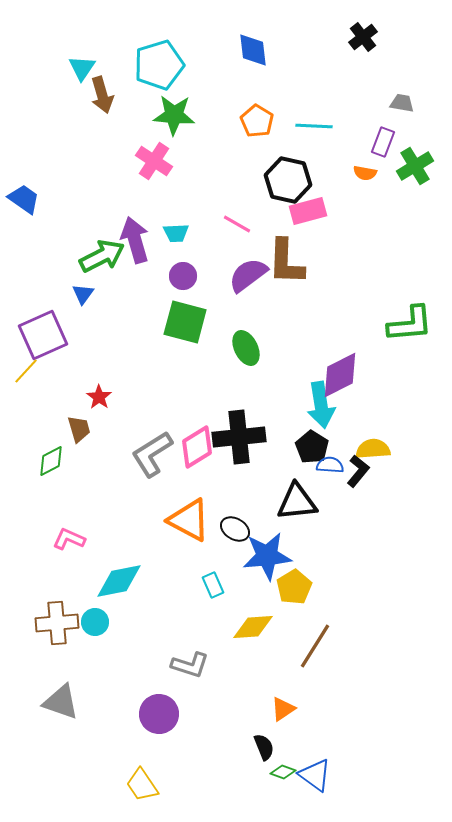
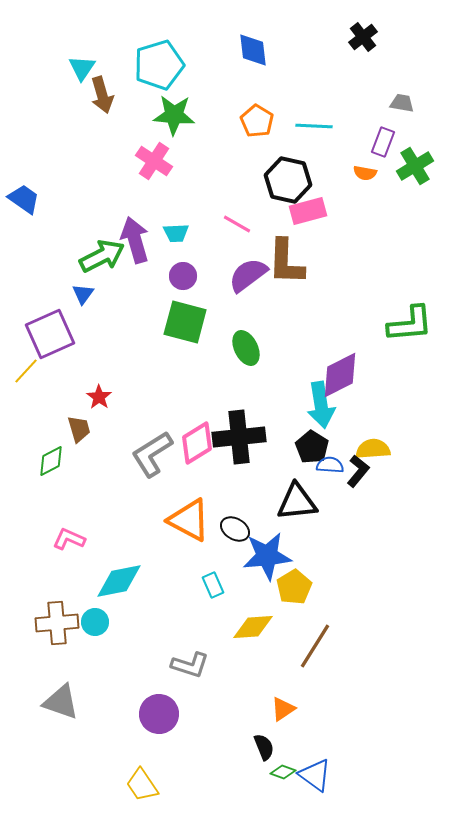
purple square at (43, 335): moved 7 px right, 1 px up
pink diamond at (197, 447): moved 4 px up
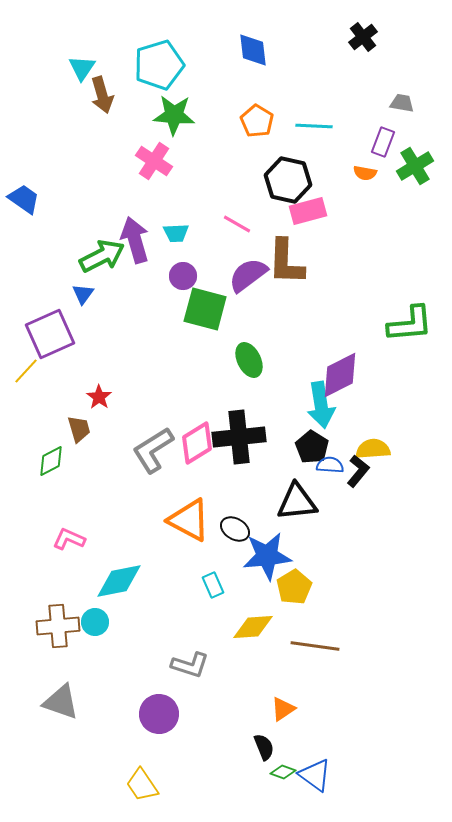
green square at (185, 322): moved 20 px right, 13 px up
green ellipse at (246, 348): moved 3 px right, 12 px down
gray L-shape at (152, 454): moved 1 px right, 4 px up
brown cross at (57, 623): moved 1 px right, 3 px down
brown line at (315, 646): rotated 66 degrees clockwise
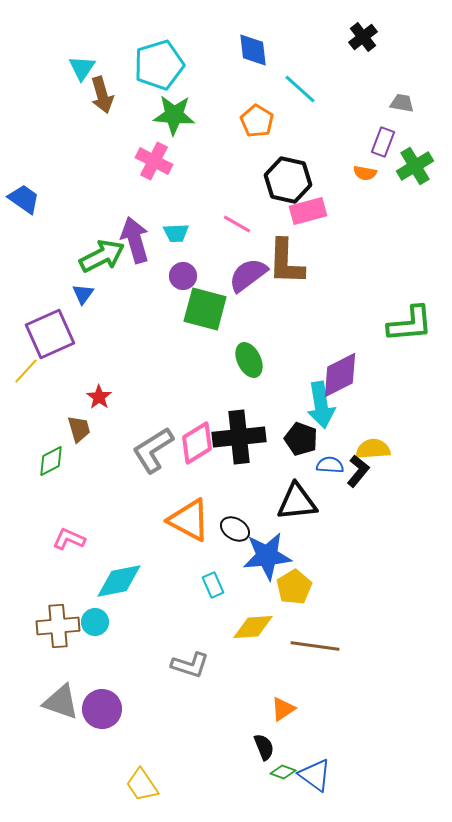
cyan line at (314, 126): moved 14 px left, 37 px up; rotated 39 degrees clockwise
pink cross at (154, 161): rotated 6 degrees counterclockwise
black pentagon at (312, 447): moved 11 px left, 8 px up; rotated 12 degrees counterclockwise
purple circle at (159, 714): moved 57 px left, 5 px up
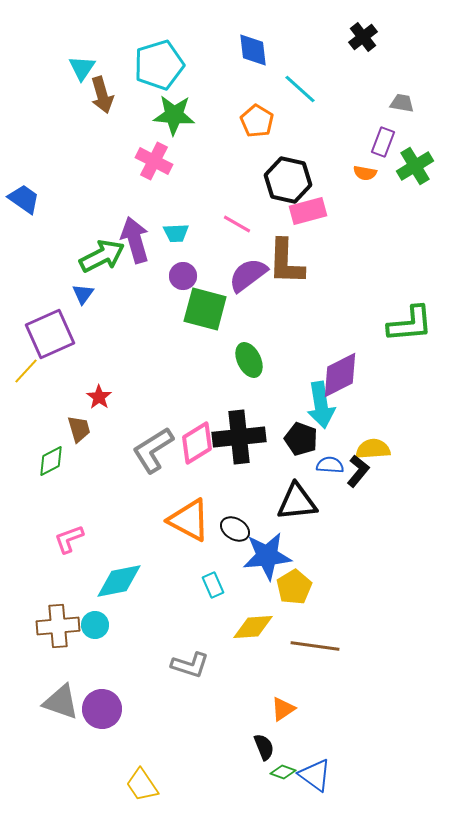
pink L-shape at (69, 539): rotated 44 degrees counterclockwise
cyan circle at (95, 622): moved 3 px down
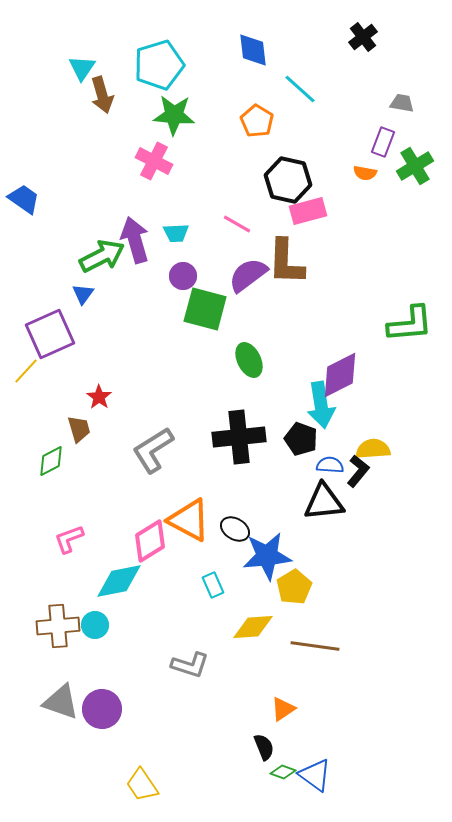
pink diamond at (197, 443): moved 47 px left, 98 px down
black triangle at (297, 502): moved 27 px right
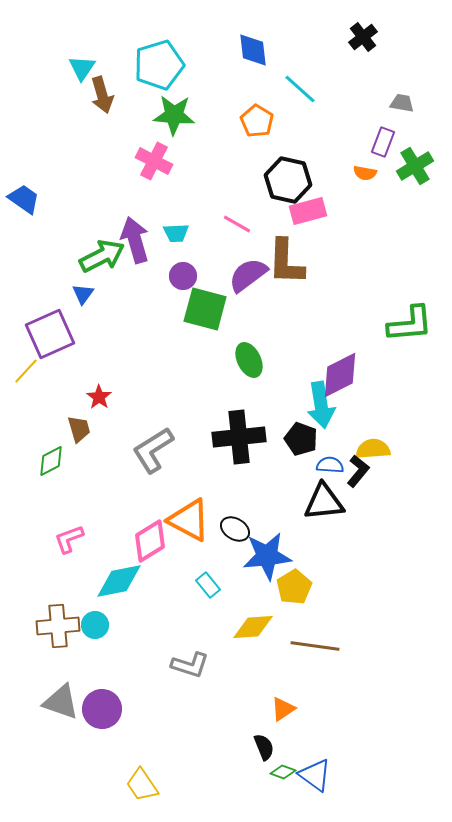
cyan rectangle at (213, 585): moved 5 px left; rotated 15 degrees counterclockwise
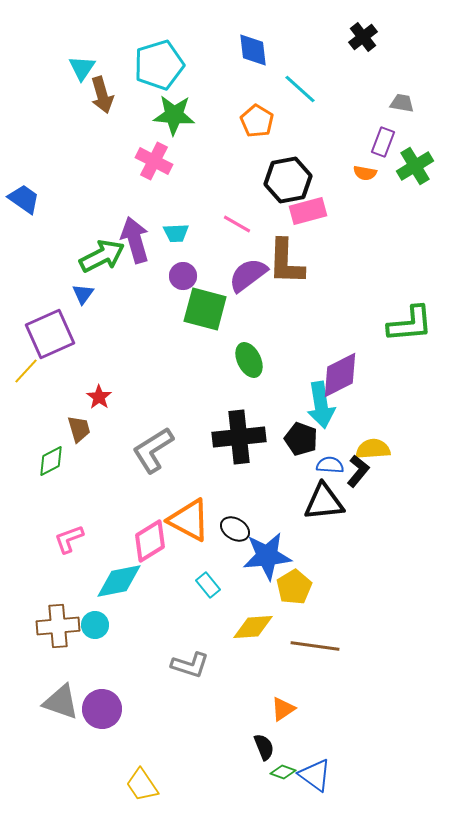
black hexagon at (288, 180): rotated 24 degrees counterclockwise
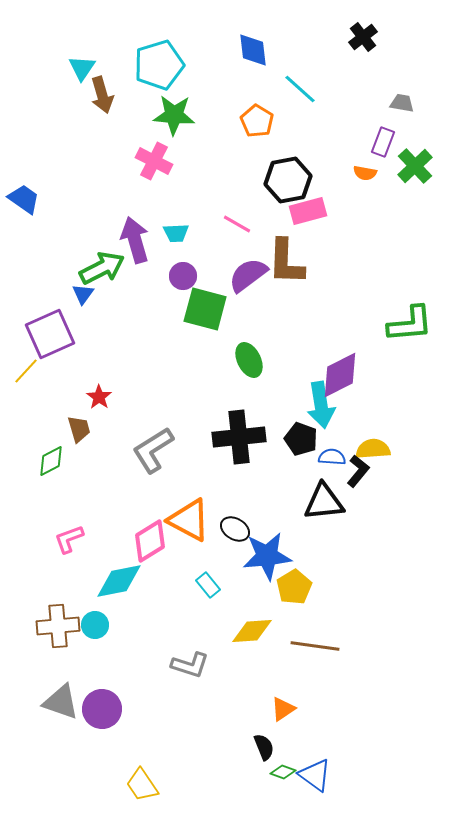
green cross at (415, 166): rotated 12 degrees counterclockwise
green arrow at (102, 256): moved 12 px down
blue semicircle at (330, 465): moved 2 px right, 8 px up
yellow diamond at (253, 627): moved 1 px left, 4 px down
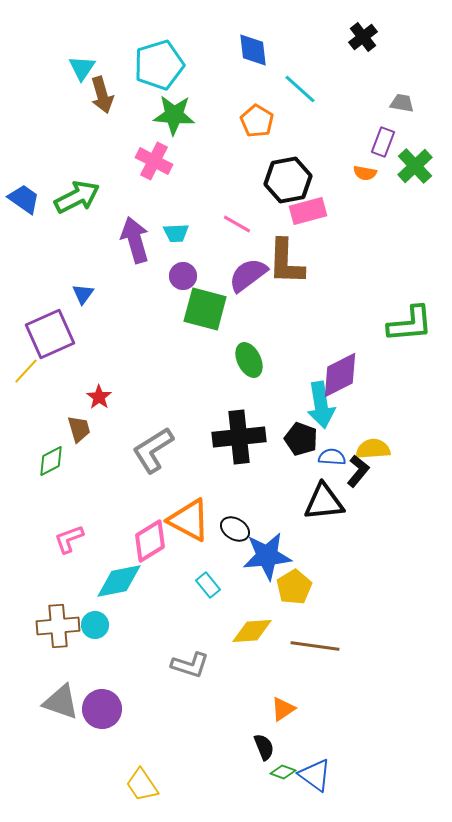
green arrow at (102, 268): moved 25 px left, 71 px up
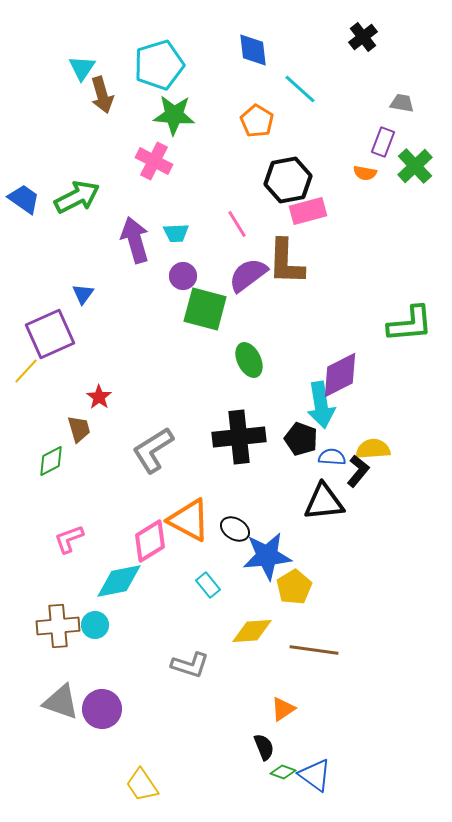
pink line at (237, 224): rotated 28 degrees clockwise
brown line at (315, 646): moved 1 px left, 4 px down
